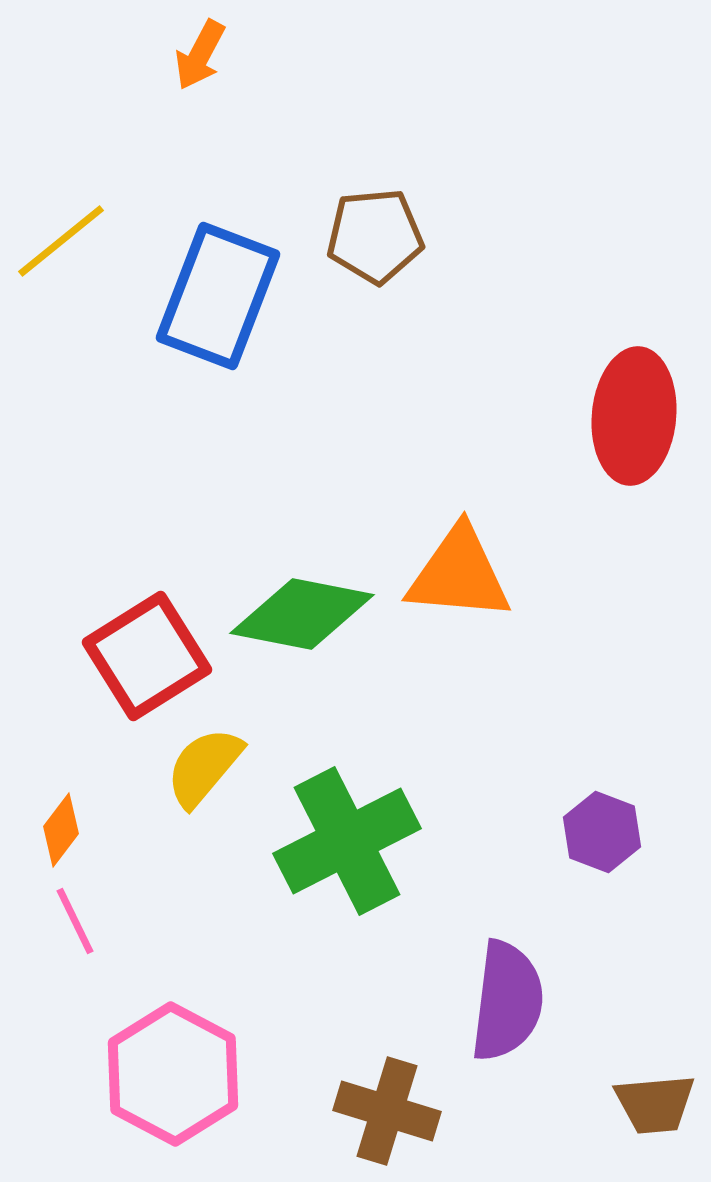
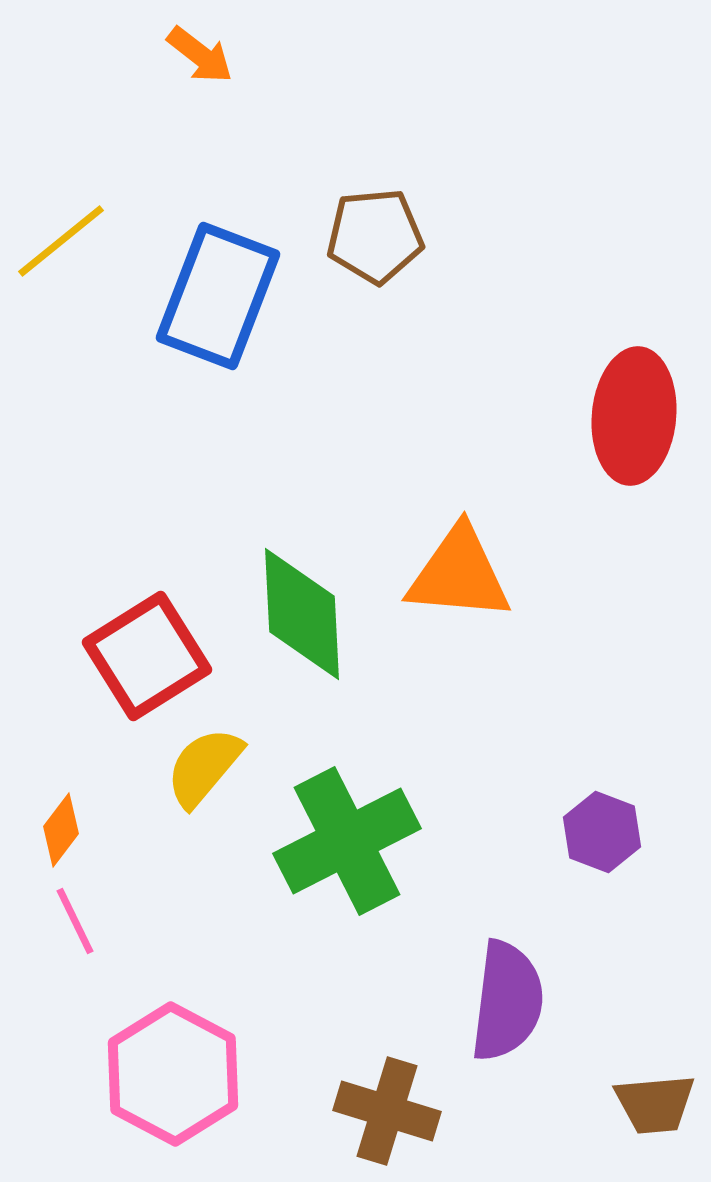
orange arrow: rotated 80 degrees counterclockwise
green diamond: rotated 76 degrees clockwise
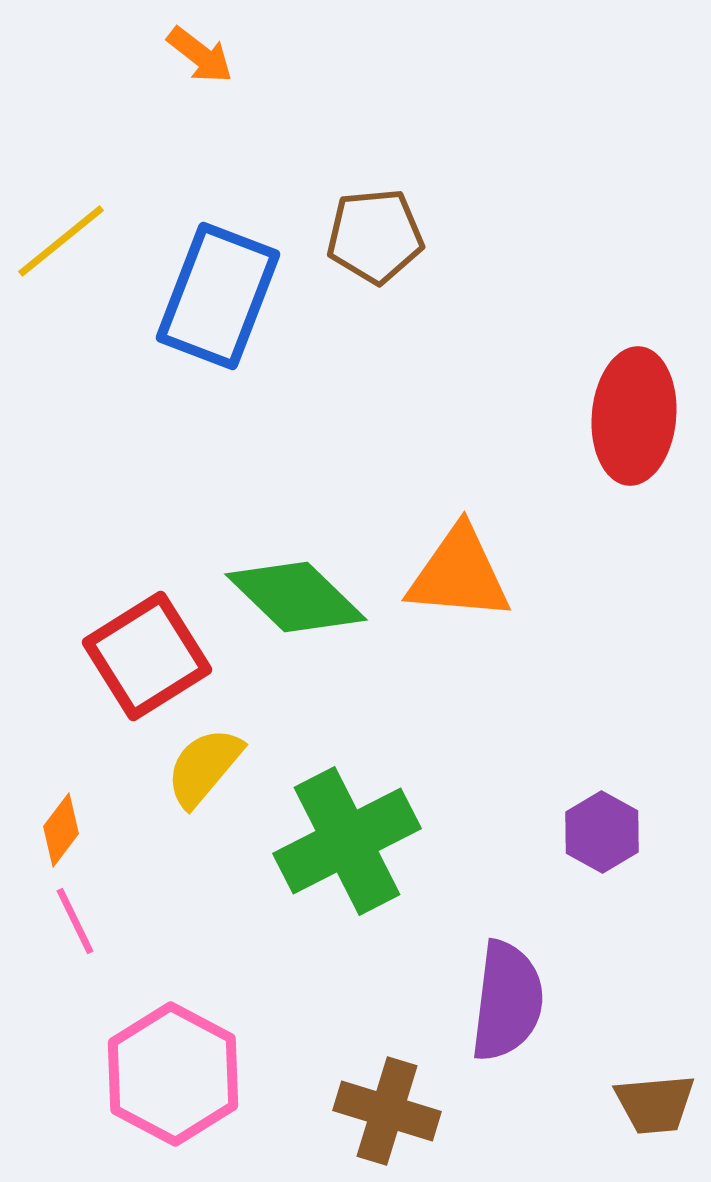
green diamond: moved 6 px left, 17 px up; rotated 43 degrees counterclockwise
purple hexagon: rotated 8 degrees clockwise
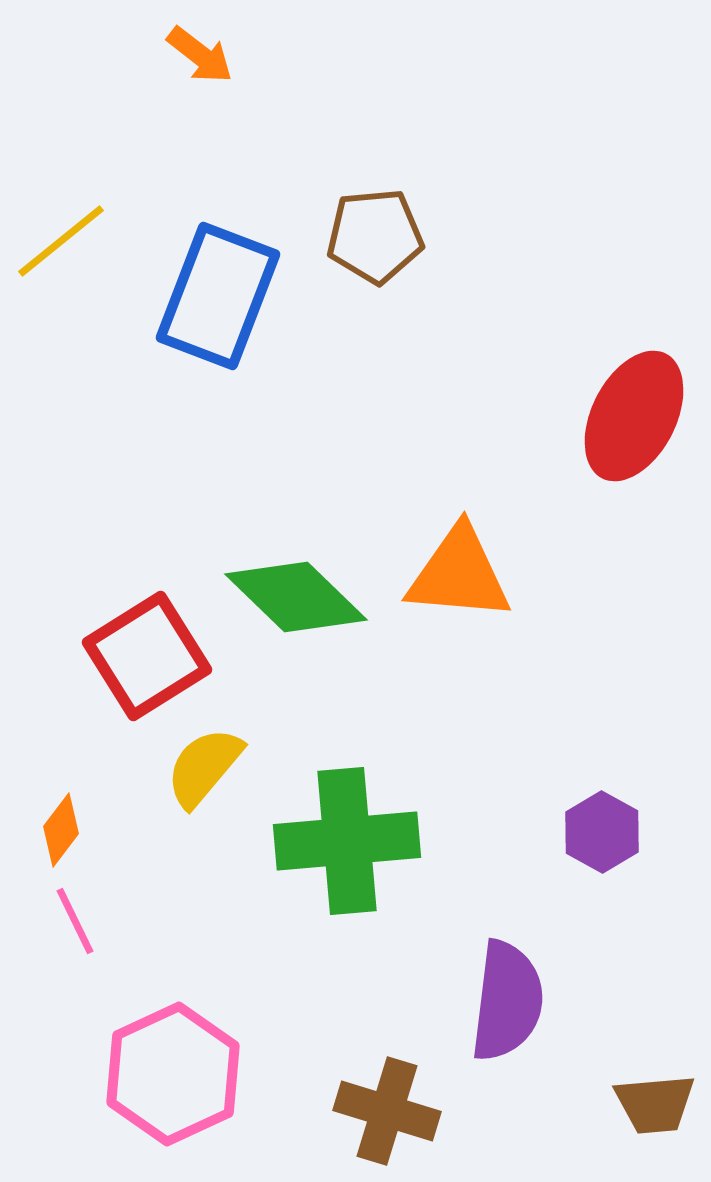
red ellipse: rotated 22 degrees clockwise
green cross: rotated 22 degrees clockwise
pink hexagon: rotated 7 degrees clockwise
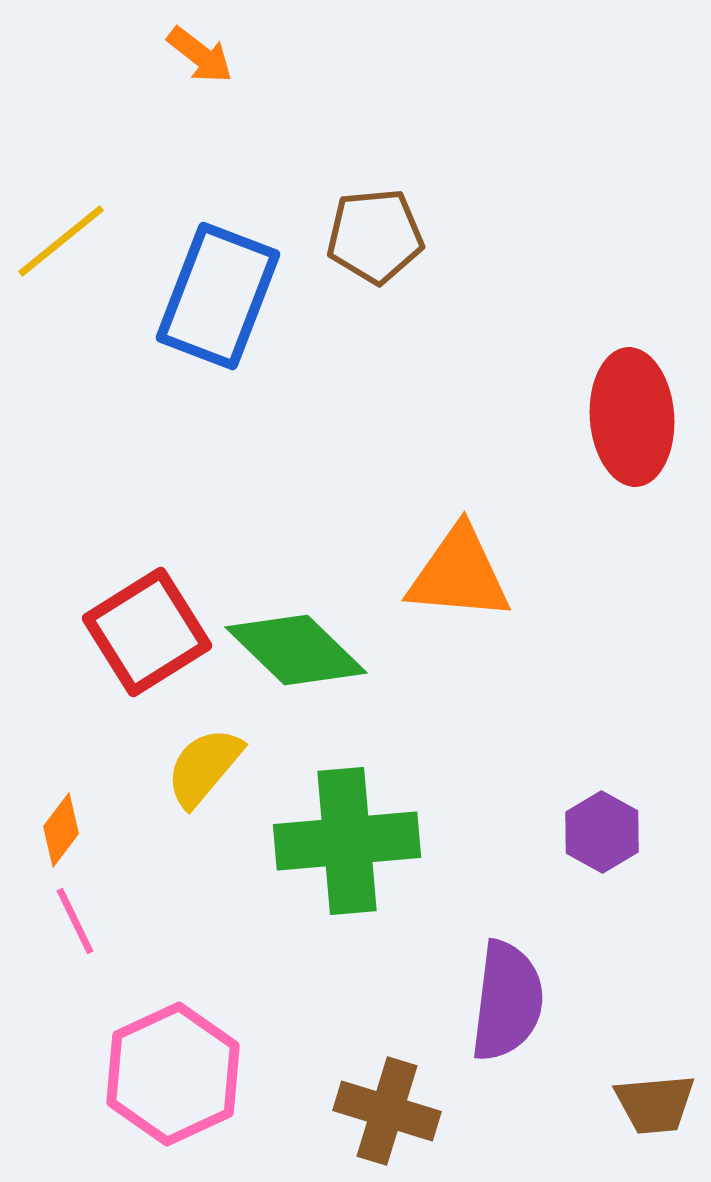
red ellipse: moved 2 px left, 1 px down; rotated 31 degrees counterclockwise
green diamond: moved 53 px down
red square: moved 24 px up
